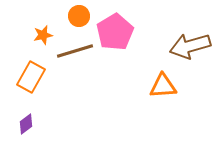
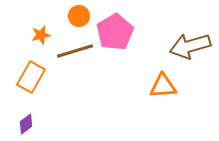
orange star: moved 2 px left
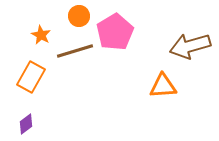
orange star: rotated 30 degrees counterclockwise
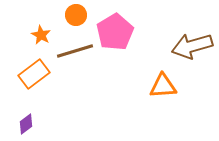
orange circle: moved 3 px left, 1 px up
brown arrow: moved 2 px right
orange rectangle: moved 3 px right, 3 px up; rotated 24 degrees clockwise
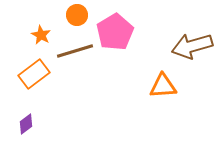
orange circle: moved 1 px right
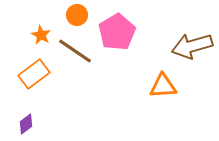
pink pentagon: moved 2 px right
brown line: rotated 51 degrees clockwise
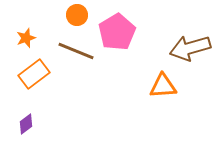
orange star: moved 15 px left, 3 px down; rotated 24 degrees clockwise
brown arrow: moved 2 px left, 2 px down
brown line: moved 1 px right; rotated 12 degrees counterclockwise
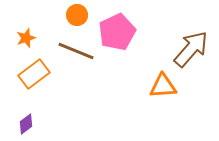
pink pentagon: rotated 6 degrees clockwise
brown arrow: moved 1 px right, 1 px down; rotated 147 degrees clockwise
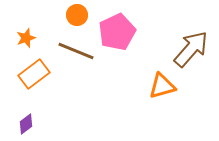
orange triangle: moved 1 px left; rotated 12 degrees counterclockwise
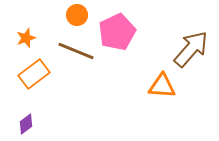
orange triangle: rotated 20 degrees clockwise
